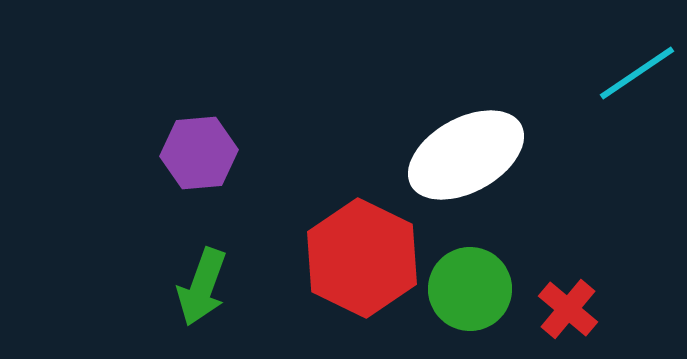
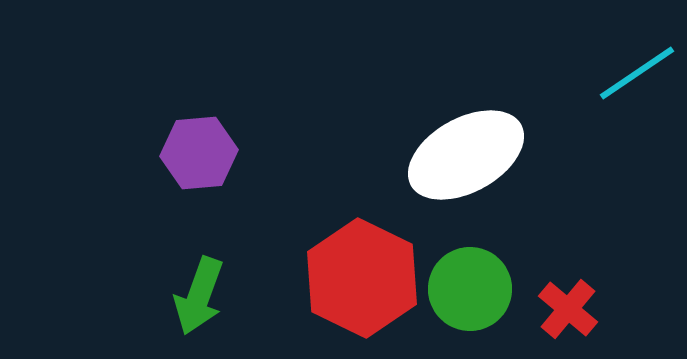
red hexagon: moved 20 px down
green arrow: moved 3 px left, 9 px down
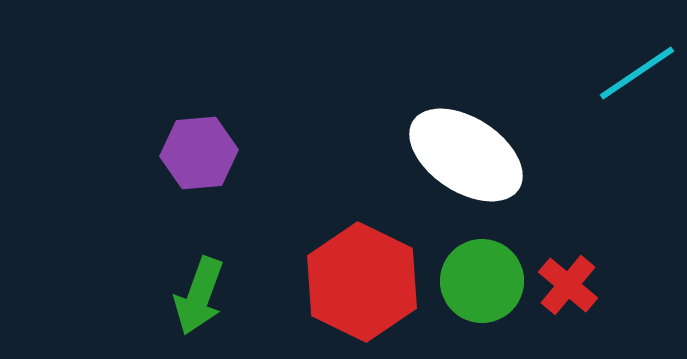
white ellipse: rotated 62 degrees clockwise
red hexagon: moved 4 px down
green circle: moved 12 px right, 8 px up
red cross: moved 24 px up
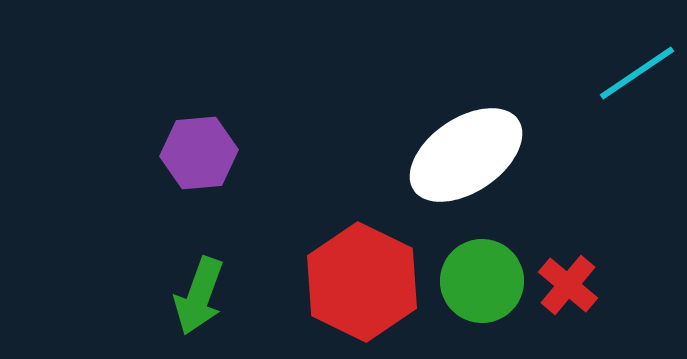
white ellipse: rotated 67 degrees counterclockwise
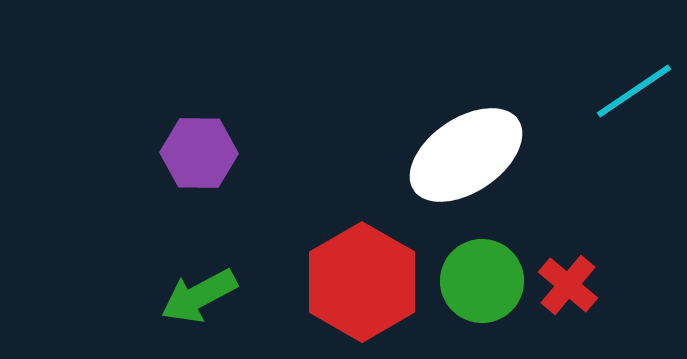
cyan line: moved 3 px left, 18 px down
purple hexagon: rotated 6 degrees clockwise
red hexagon: rotated 4 degrees clockwise
green arrow: rotated 42 degrees clockwise
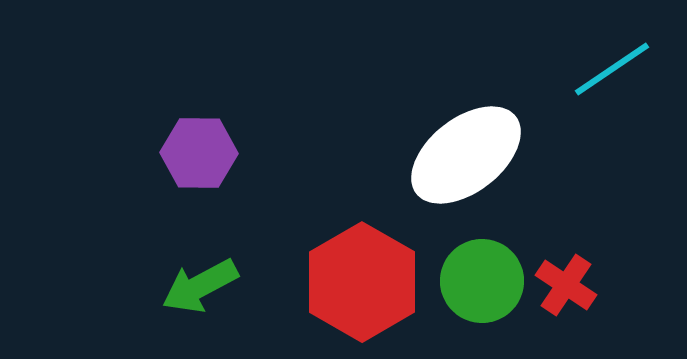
cyan line: moved 22 px left, 22 px up
white ellipse: rotated 4 degrees counterclockwise
red cross: moved 2 px left; rotated 6 degrees counterclockwise
green arrow: moved 1 px right, 10 px up
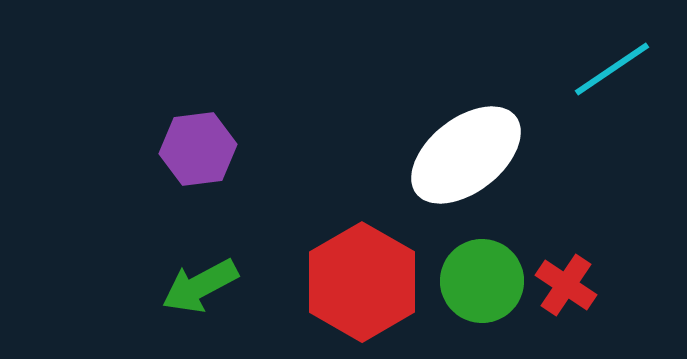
purple hexagon: moved 1 px left, 4 px up; rotated 8 degrees counterclockwise
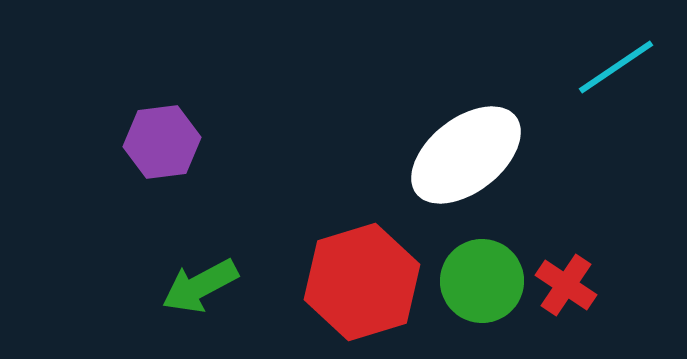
cyan line: moved 4 px right, 2 px up
purple hexagon: moved 36 px left, 7 px up
red hexagon: rotated 13 degrees clockwise
